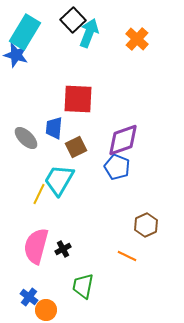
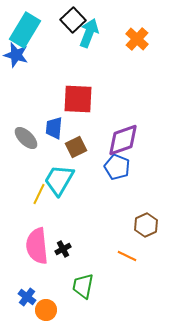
cyan rectangle: moved 2 px up
pink semicircle: moved 1 px right; rotated 21 degrees counterclockwise
blue cross: moved 2 px left
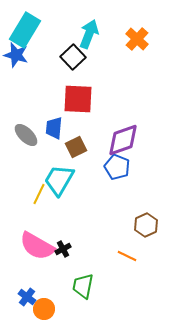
black square: moved 37 px down
cyan arrow: moved 1 px down
gray ellipse: moved 3 px up
pink semicircle: rotated 54 degrees counterclockwise
orange circle: moved 2 px left, 1 px up
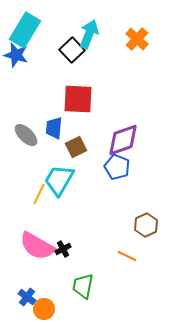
black square: moved 1 px left, 7 px up
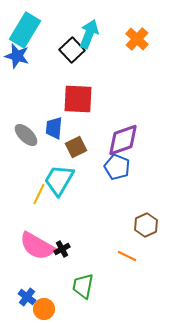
blue star: moved 1 px right, 1 px down
black cross: moved 1 px left
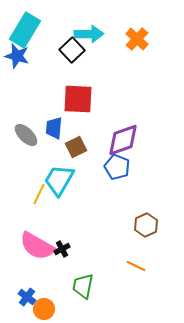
cyan arrow: rotated 68 degrees clockwise
orange line: moved 9 px right, 10 px down
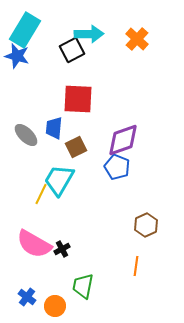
black square: rotated 15 degrees clockwise
yellow line: moved 2 px right
pink semicircle: moved 3 px left, 2 px up
orange line: rotated 72 degrees clockwise
orange circle: moved 11 px right, 3 px up
